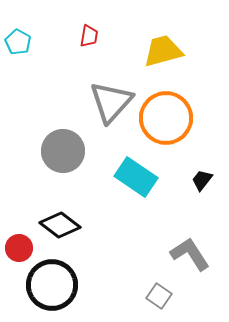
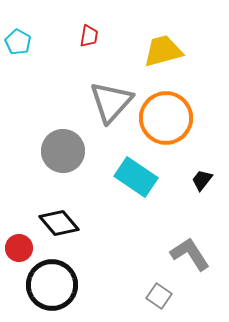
black diamond: moved 1 px left, 2 px up; rotated 12 degrees clockwise
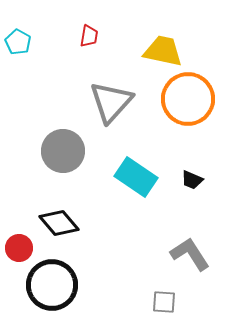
yellow trapezoid: rotated 27 degrees clockwise
orange circle: moved 22 px right, 19 px up
black trapezoid: moved 10 px left; rotated 105 degrees counterclockwise
gray square: moved 5 px right, 6 px down; rotated 30 degrees counterclockwise
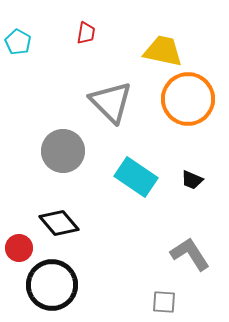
red trapezoid: moved 3 px left, 3 px up
gray triangle: rotated 27 degrees counterclockwise
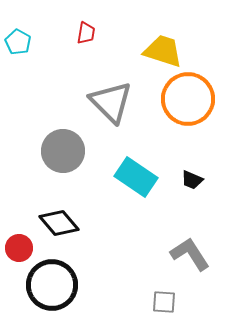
yellow trapezoid: rotated 6 degrees clockwise
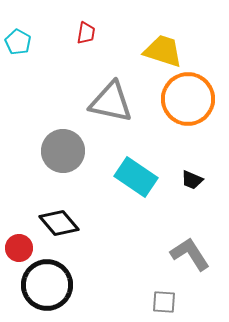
gray triangle: rotated 33 degrees counterclockwise
black circle: moved 5 px left
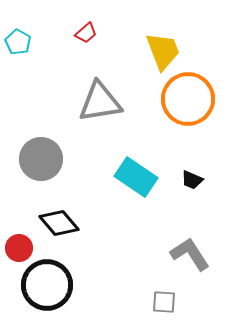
red trapezoid: rotated 40 degrees clockwise
yellow trapezoid: rotated 51 degrees clockwise
gray triangle: moved 11 px left; rotated 21 degrees counterclockwise
gray circle: moved 22 px left, 8 px down
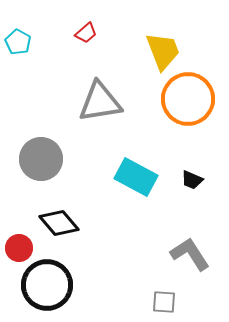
cyan rectangle: rotated 6 degrees counterclockwise
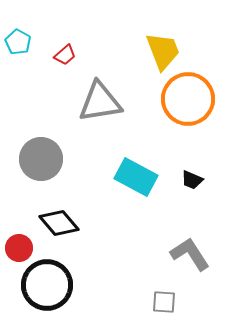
red trapezoid: moved 21 px left, 22 px down
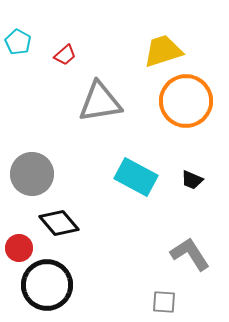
yellow trapezoid: rotated 87 degrees counterclockwise
orange circle: moved 2 px left, 2 px down
gray circle: moved 9 px left, 15 px down
